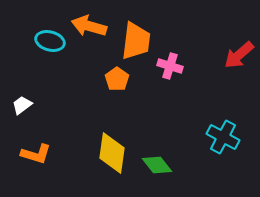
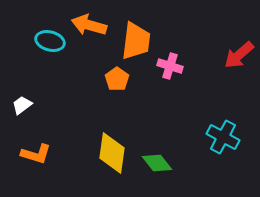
orange arrow: moved 1 px up
green diamond: moved 2 px up
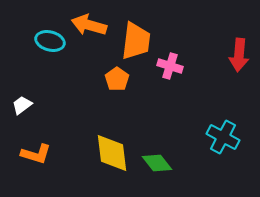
red arrow: rotated 44 degrees counterclockwise
yellow diamond: rotated 15 degrees counterclockwise
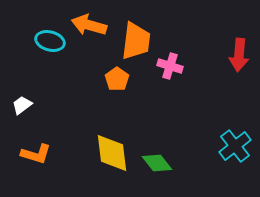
cyan cross: moved 12 px right, 9 px down; rotated 24 degrees clockwise
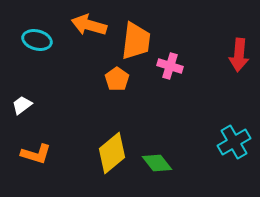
cyan ellipse: moved 13 px left, 1 px up
cyan cross: moved 1 px left, 4 px up; rotated 8 degrees clockwise
yellow diamond: rotated 57 degrees clockwise
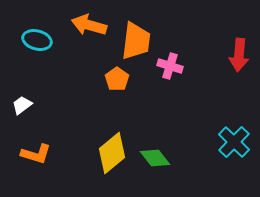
cyan cross: rotated 16 degrees counterclockwise
green diamond: moved 2 px left, 5 px up
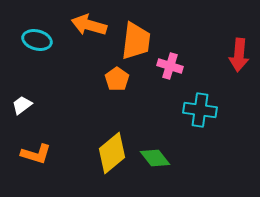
cyan cross: moved 34 px left, 32 px up; rotated 36 degrees counterclockwise
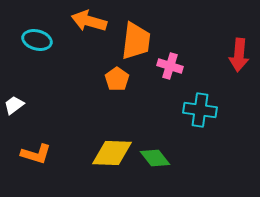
orange arrow: moved 4 px up
white trapezoid: moved 8 px left
yellow diamond: rotated 42 degrees clockwise
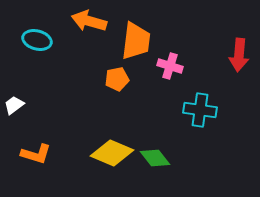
orange pentagon: rotated 25 degrees clockwise
yellow diamond: rotated 21 degrees clockwise
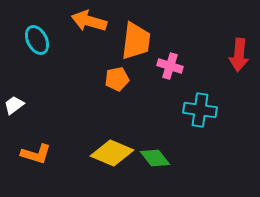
cyan ellipse: rotated 48 degrees clockwise
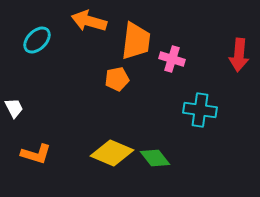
cyan ellipse: rotated 72 degrees clockwise
pink cross: moved 2 px right, 7 px up
white trapezoid: moved 3 px down; rotated 100 degrees clockwise
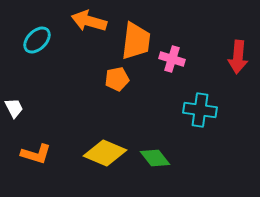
red arrow: moved 1 px left, 2 px down
yellow diamond: moved 7 px left
